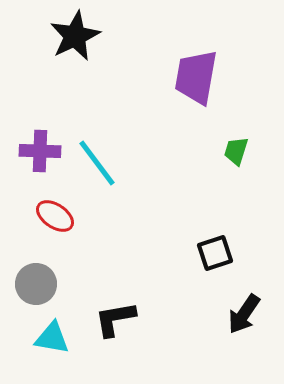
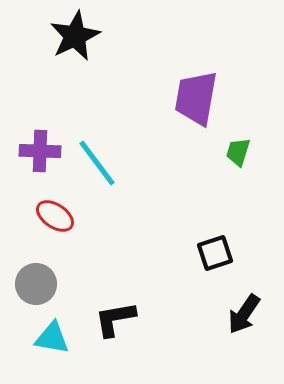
purple trapezoid: moved 21 px down
green trapezoid: moved 2 px right, 1 px down
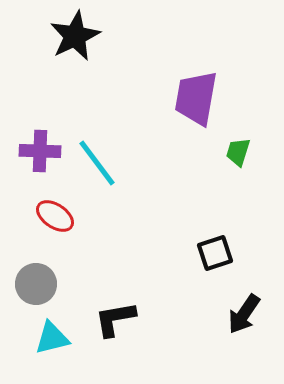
cyan triangle: rotated 24 degrees counterclockwise
